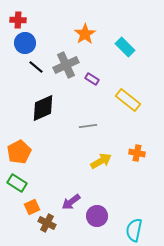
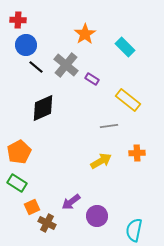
blue circle: moved 1 px right, 2 px down
gray cross: rotated 25 degrees counterclockwise
gray line: moved 21 px right
orange cross: rotated 14 degrees counterclockwise
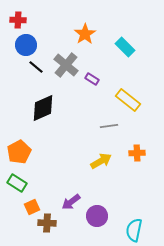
brown cross: rotated 24 degrees counterclockwise
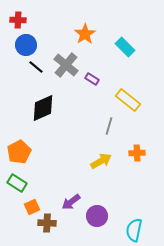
gray line: rotated 66 degrees counterclockwise
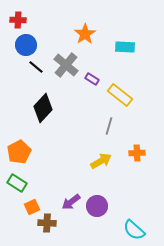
cyan rectangle: rotated 42 degrees counterclockwise
yellow rectangle: moved 8 px left, 5 px up
black diamond: rotated 24 degrees counterclockwise
purple circle: moved 10 px up
cyan semicircle: rotated 60 degrees counterclockwise
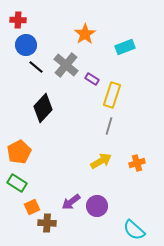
cyan rectangle: rotated 24 degrees counterclockwise
yellow rectangle: moved 8 px left; rotated 70 degrees clockwise
orange cross: moved 10 px down; rotated 14 degrees counterclockwise
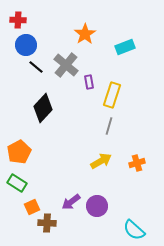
purple rectangle: moved 3 px left, 3 px down; rotated 48 degrees clockwise
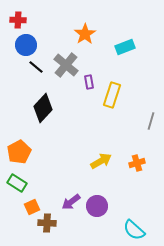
gray line: moved 42 px right, 5 px up
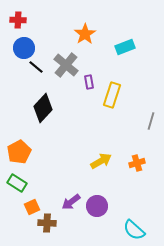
blue circle: moved 2 px left, 3 px down
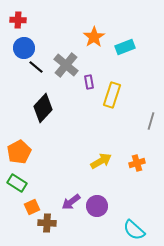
orange star: moved 9 px right, 3 px down
